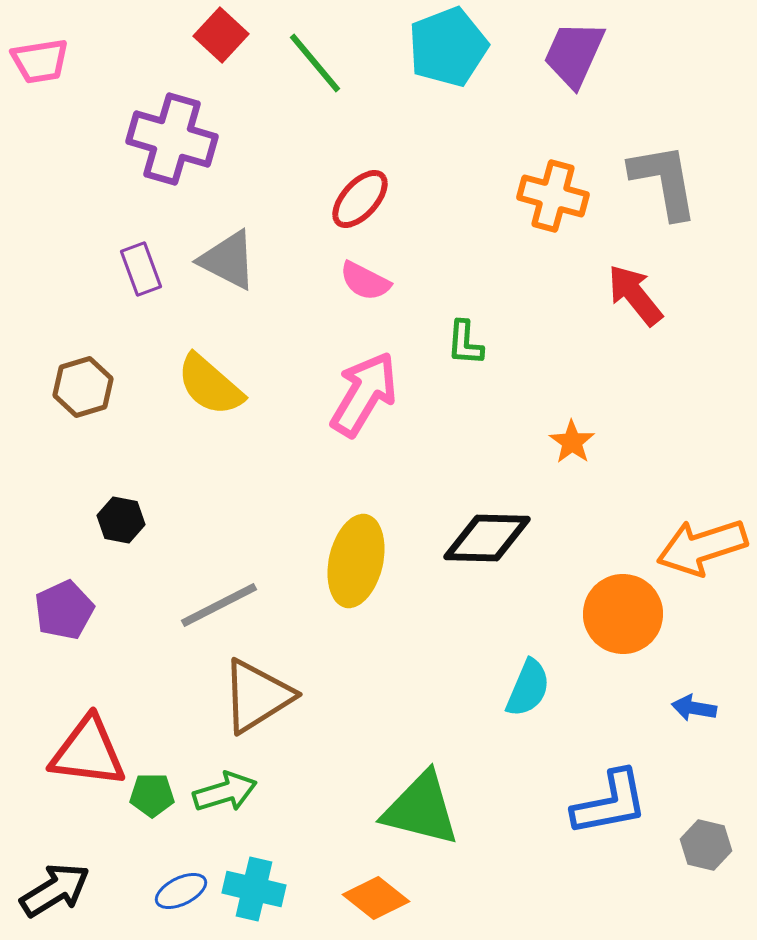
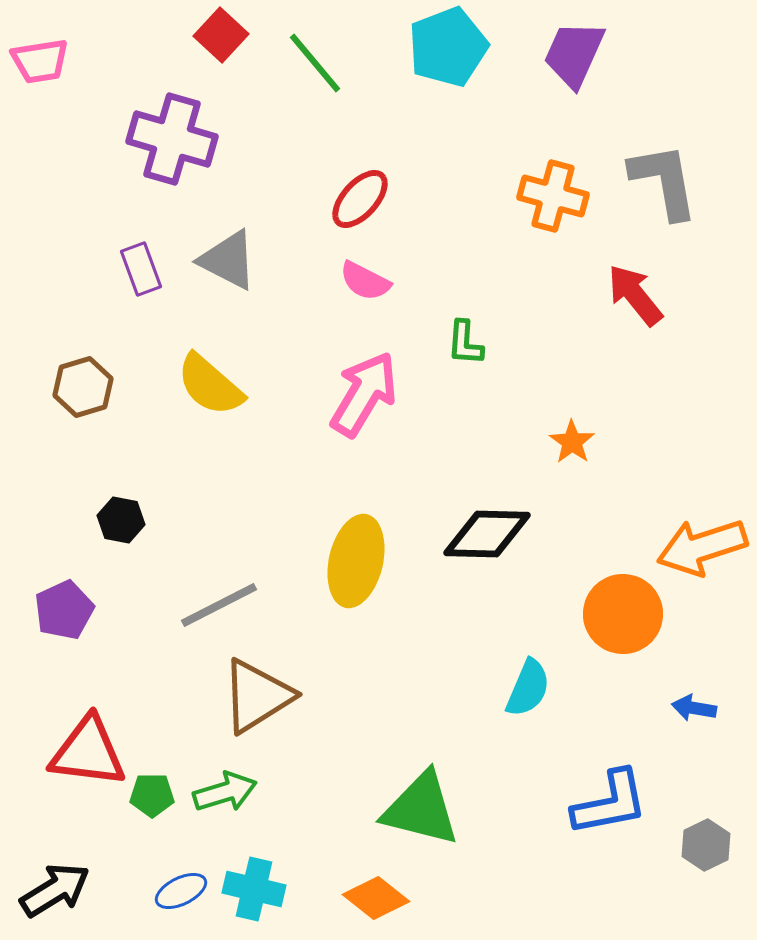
black diamond: moved 4 px up
gray hexagon: rotated 21 degrees clockwise
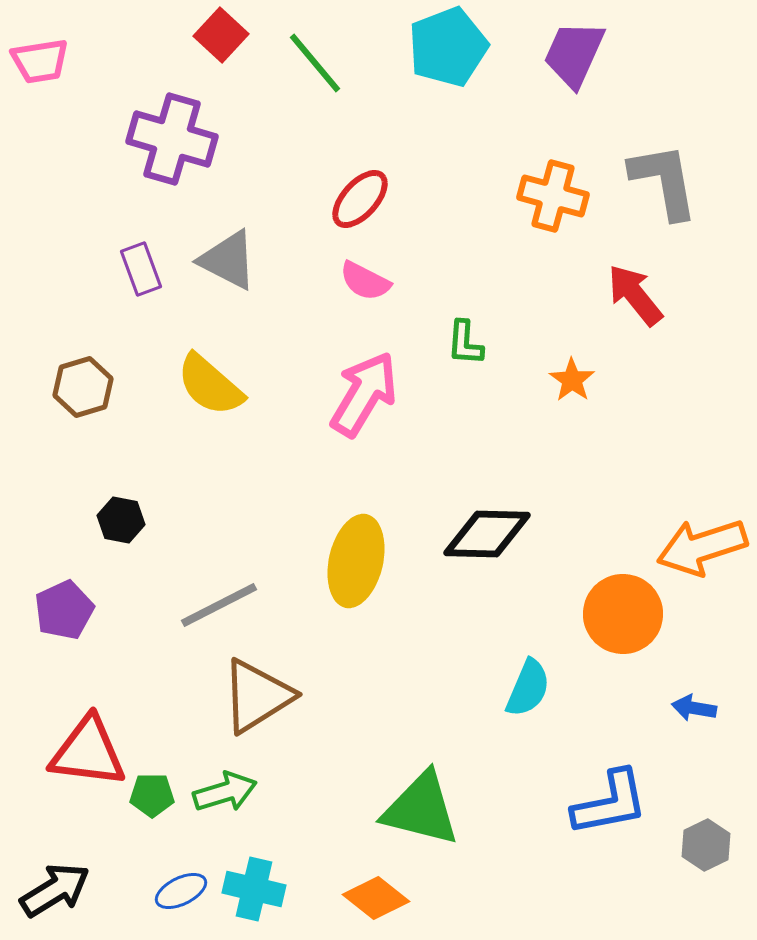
orange star: moved 62 px up
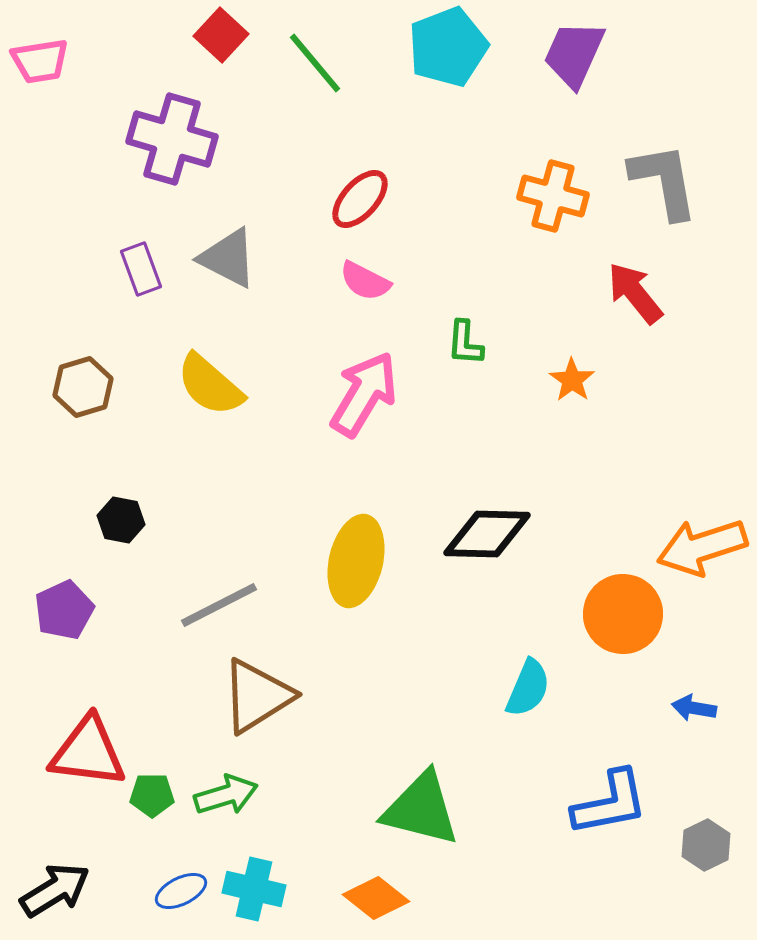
gray triangle: moved 2 px up
red arrow: moved 2 px up
green arrow: moved 1 px right, 3 px down
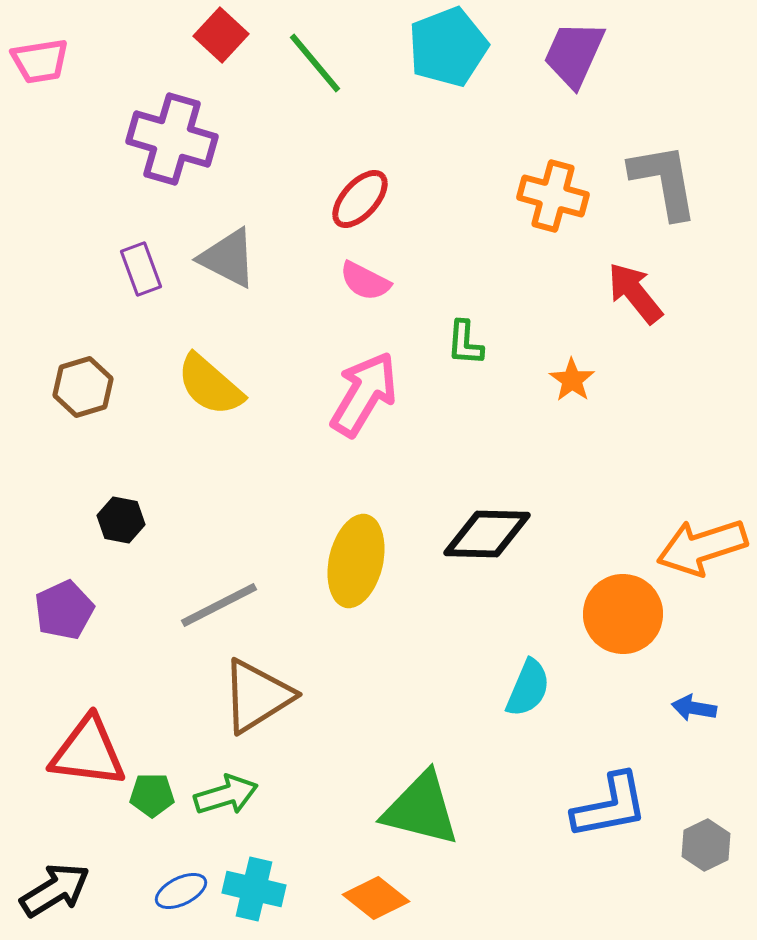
blue L-shape: moved 3 px down
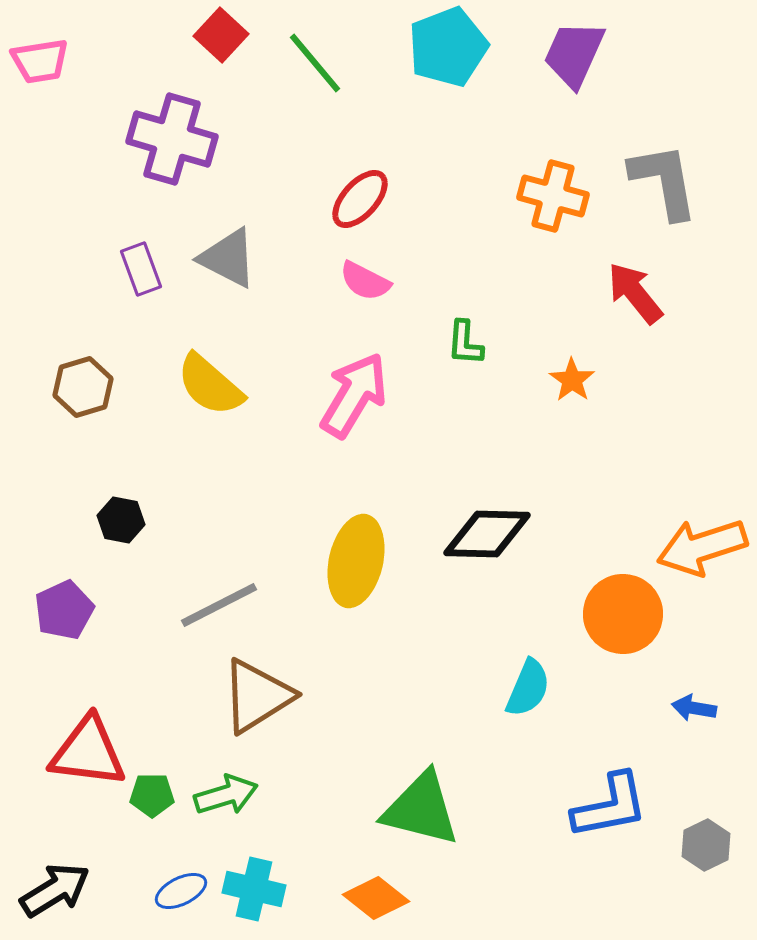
pink arrow: moved 10 px left, 1 px down
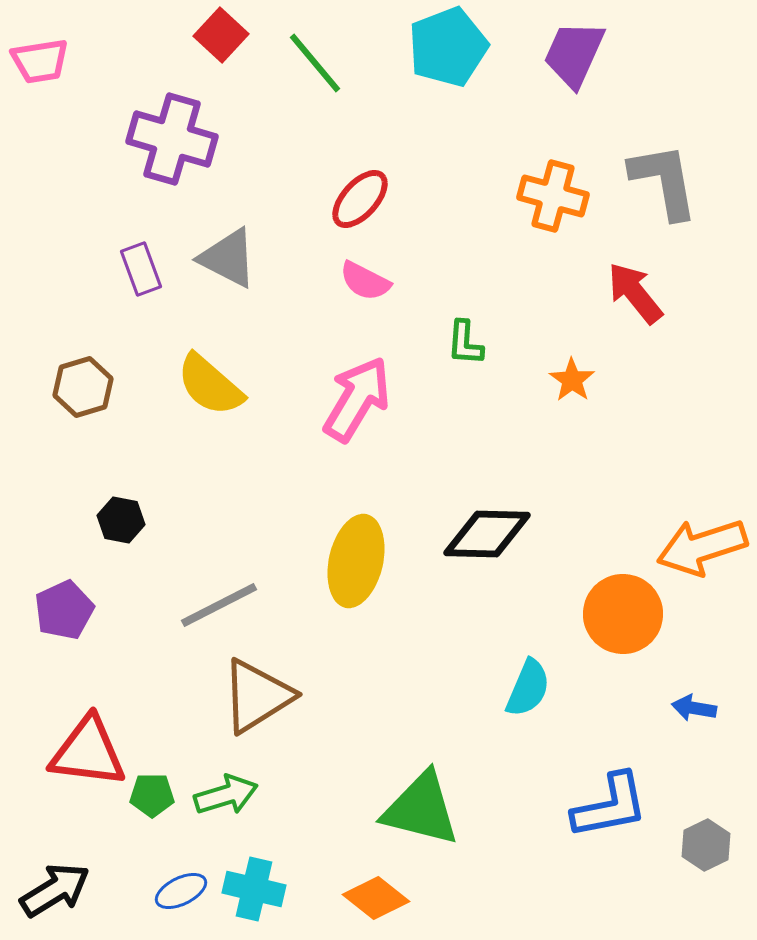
pink arrow: moved 3 px right, 4 px down
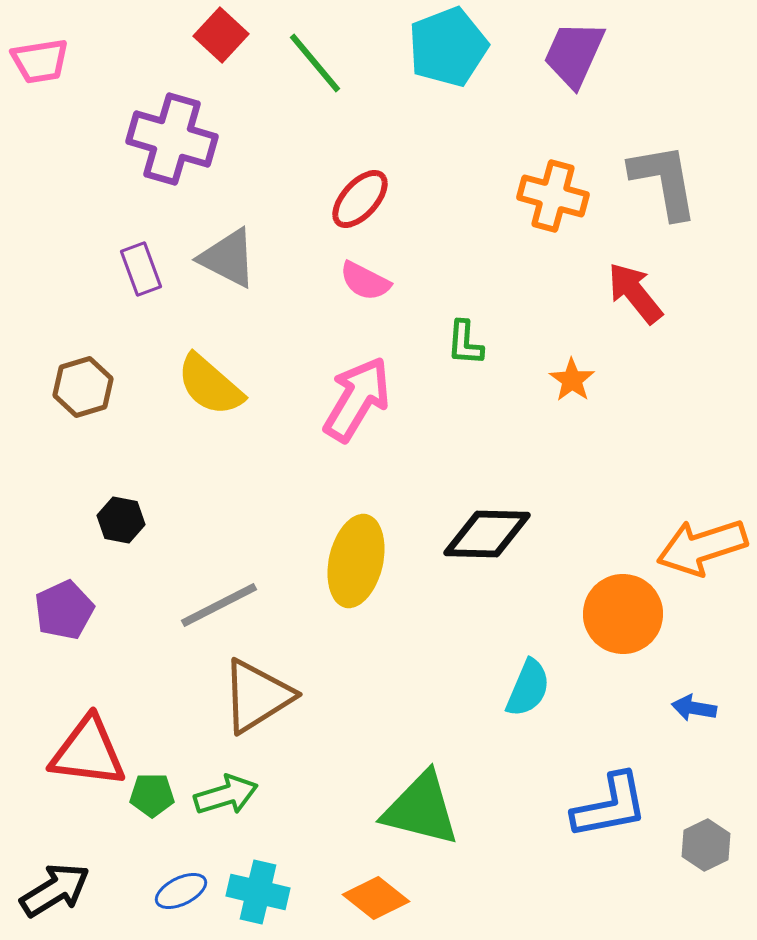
cyan cross: moved 4 px right, 3 px down
